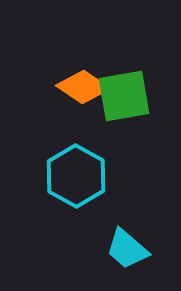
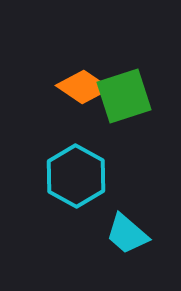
green square: rotated 8 degrees counterclockwise
cyan trapezoid: moved 15 px up
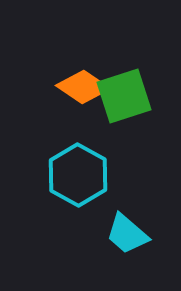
cyan hexagon: moved 2 px right, 1 px up
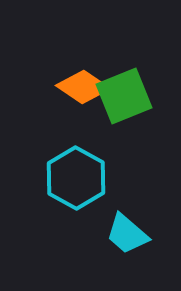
green square: rotated 4 degrees counterclockwise
cyan hexagon: moved 2 px left, 3 px down
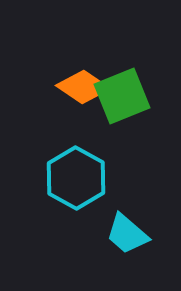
green square: moved 2 px left
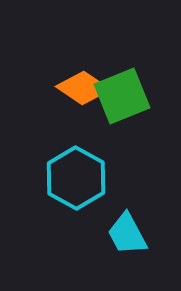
orange diamond: moved 1 px down
cyan trapezoid: rotated 21 degrees clockwise
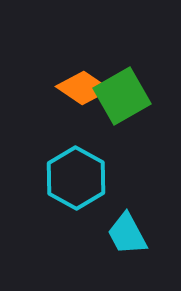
green square: rotated 8 degrees counterclockwise
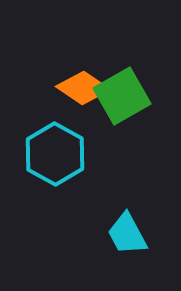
cyan hexagon: moved 21 px left, 24 px up
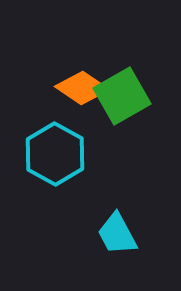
orange diamond: moved 1 px left
cyan trapezoid: moved 10 px left
